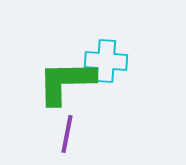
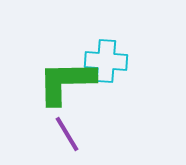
purple line: rotated 42 degrees counterclockwise
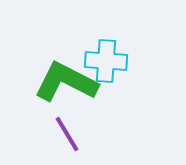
green L-shape: rotated 28 degrees clockwise
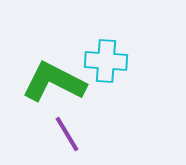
green L-shape: moved 12 px left
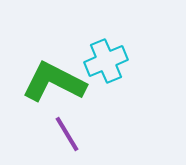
cyan cross: rotated 27 degrees counterclockwise
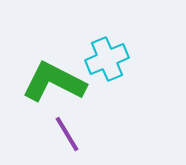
cyan cross: moved 1 px right, 2 px up
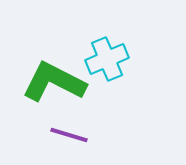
purple line: moved 2 px right, 1 px down; rotated 42 degrees counterclockwise
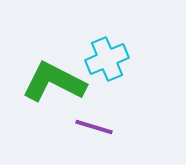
purple line: moved 25 px right, 8 px up
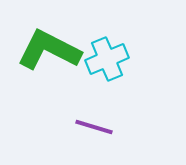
green L-shape: moved 5 px left, 32 px up
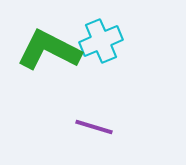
cyan cross: moved 6 px left, 18 px up
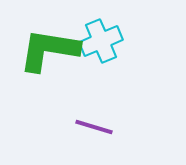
green L-shape: rotated 18 degrees counterclockwise
